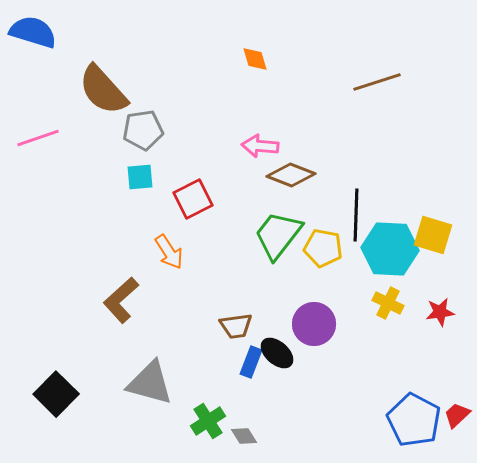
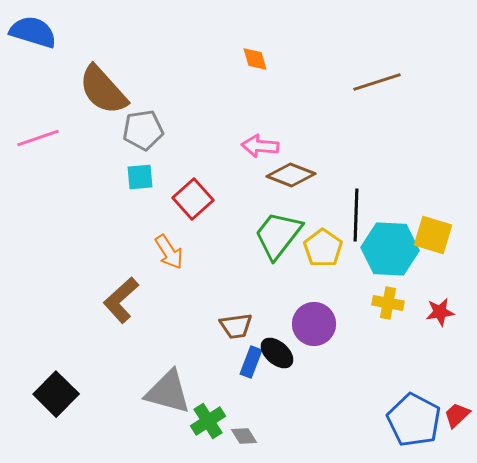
red square: rotated 15 degrees counterclockwise
yellow pentagon: rotated 24 degrees clockwise
yellow cross: rotated 16 degrees counterclockwise
gray triangle: moved 18 px right, 9 px down
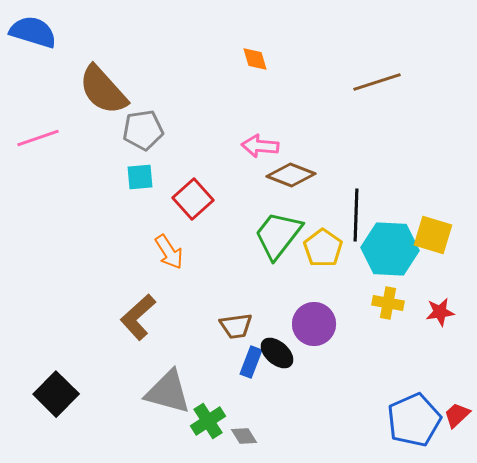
brown L-shape: moved 17 px right, 17 px down
blue pentagon: rotated 20 degrees clockwise
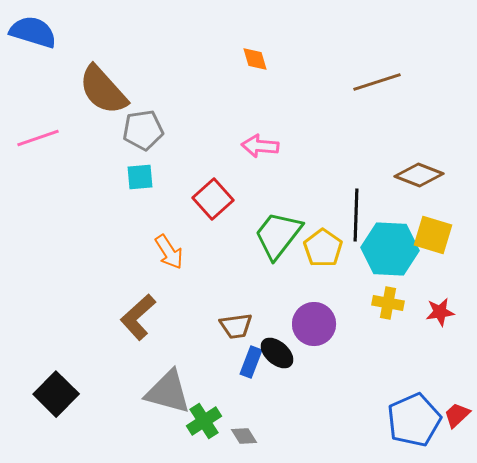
brown diamond: moved 128 px right
red square: moved 20 px right
green cross: moved 4 px left
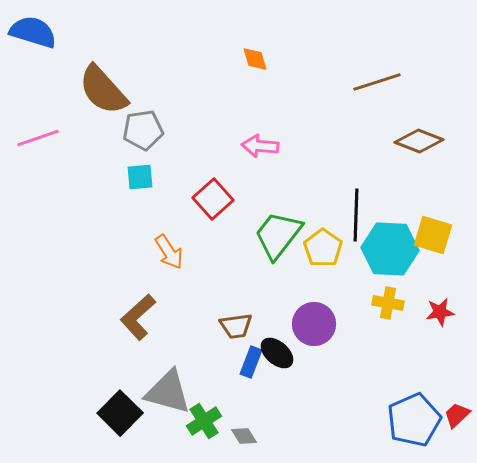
brown diamond: moved 34 px up
black square: moved 64 px right, 19 px down
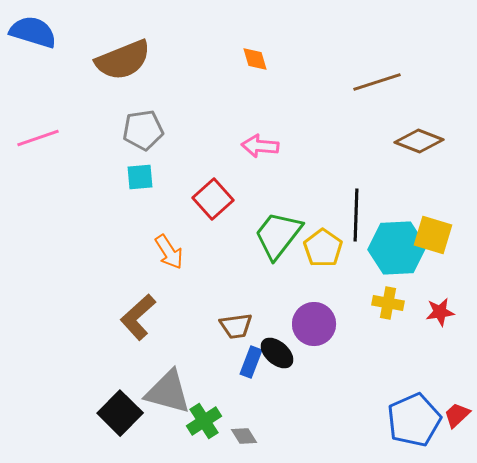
brown semicircle: moved 20 px right, 30 px up; rotated 70 degrees counterclockwise
cyan hexagon: moved 7 px right, 1 px up; rotated 6 degrees counterclockwise
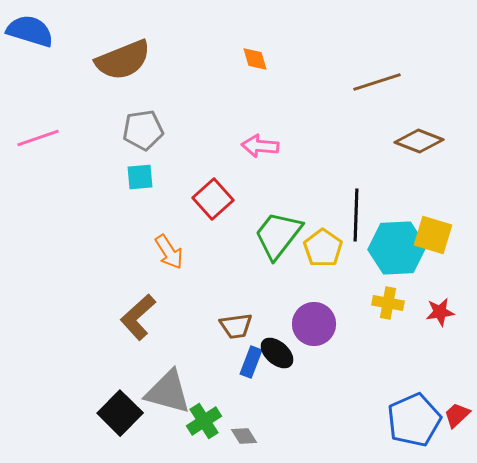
blue semicircle: moved 3 px left, 1 px up
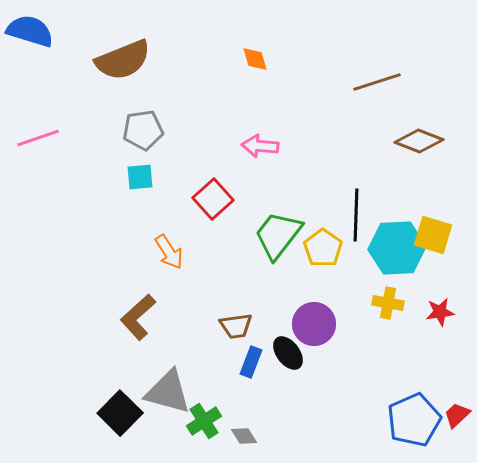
black ellipse: moved 11 px right; rotated 12 degrees clockwise
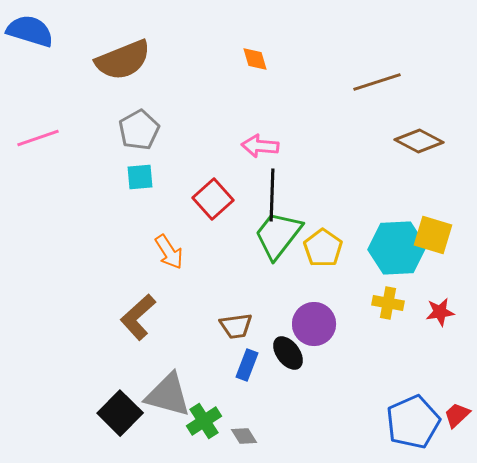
gray pentagon: moved 4 px left; rotated 21 degrees counterclockwise
brown diamond: rotated 6 degrees clockwise
black line: moved 84 px left, 20 px up
blue rectangle: moved 4 px left, 3 px down
gray triangle: moved 3 px down
blue pentagon: moved 1 px left, 2 px down
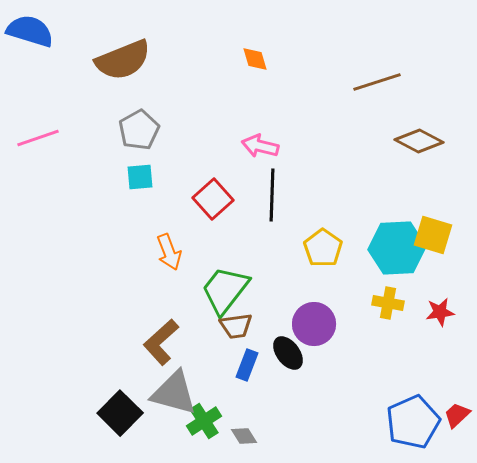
pink arrow: rotated 9 degrees clockwise
green trapezoid: moved 53 px left, 55 px down
orange arrow: rotated 12 degrees clockwise
brown L-shape: moved 23 px right, 25 px down
gray triangle: moved 6 px right, 2 px up
